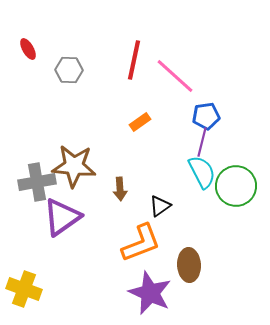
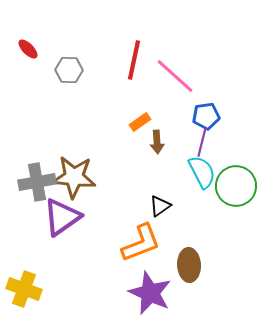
red ellipse: rotated 15 degrees counterclockwise
brown star: moved 11 px down
brown arrow: moved 37 px right, 47 px up
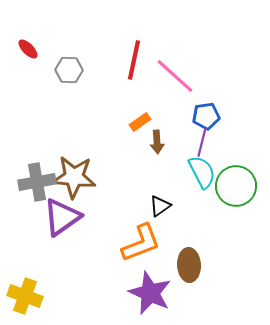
yellow cross: moved 1 px right, 7 px down
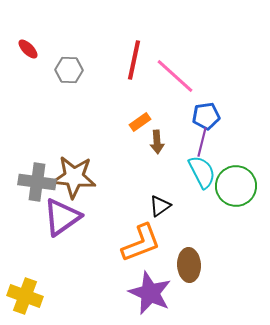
gray cross: rotated 18 degrees clockwise
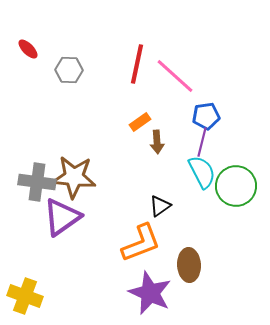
red line: moved 3 px right, 4 px down
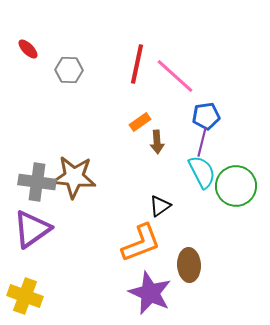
purple triangle: moved 30 px left, 12 px down
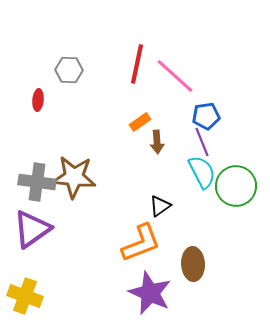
red ellipse: moved 10 px right, 51 px down; rotated 50 degrees clockwise
purple line: rotated 36 degrees counterclockwise
brown ellipse: moved 4 px right, 1 px up
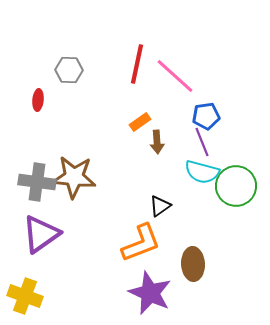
cyan semicircle: rotated 132 degrees clockwise
purple triangle: moved 9 px right, 5 px down
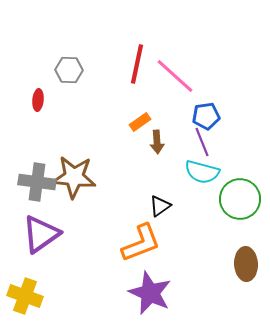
green circle: moved 4 px right, 13 px down
brown ellipse: moved 53 px right
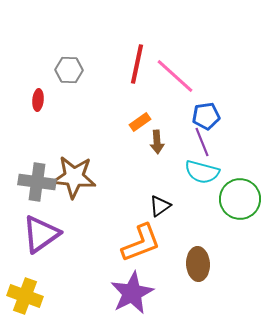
brown ellipse: moved 48 px left
purple star: moved 18 px left; rotated 21 degrees clockwise
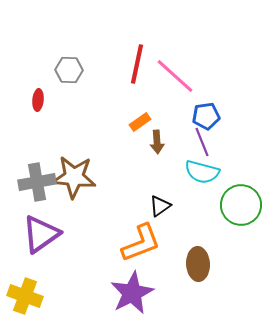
gray cross: rotated 18 degrees counterclockwise
green circle: moved 1 px right, 6 px down
